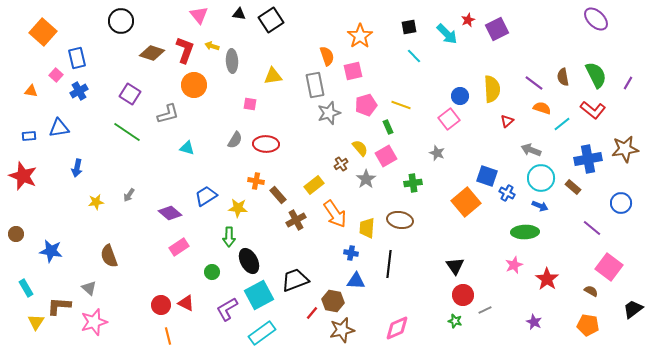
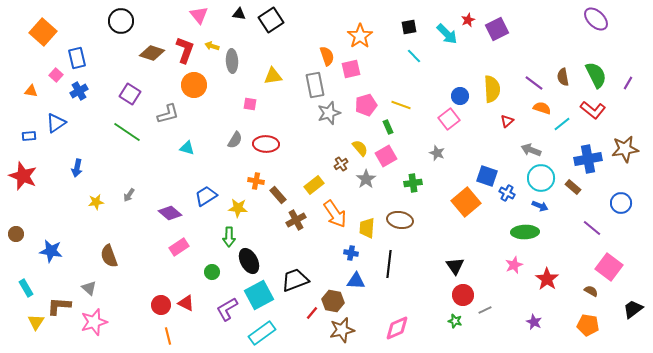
pink square at (353, 71): moved 2 px left, 2 px up
blue triangle at (59, 128): moved 3 px left, 5 px up; rotated 25 degrees counterclockwise
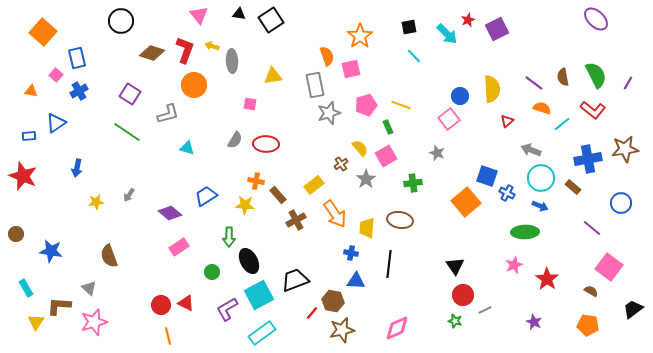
yellow star at (238, 208): moved 7 px right, 3 px up
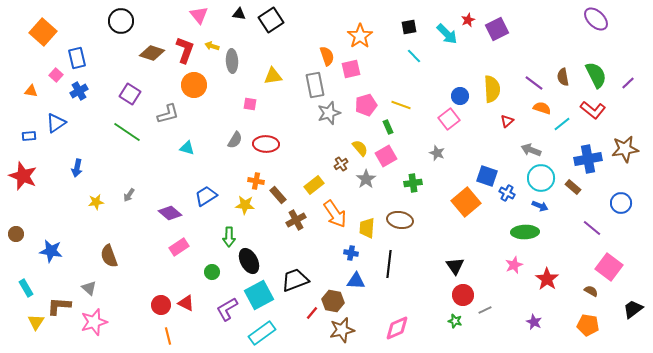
purple line at (628, 83): rotated 16 degrees clockwise
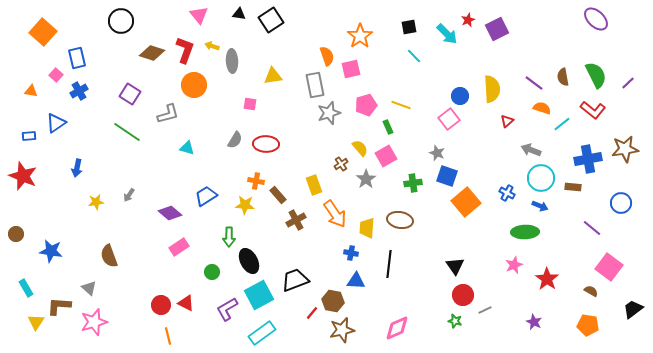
blue square at (487, 176): moved 40 px left
yellow rectangle at (314, 185): rotated 72 degrees counterclockwise
brown rectangle at (573, 187): rotated 35 degrees counterclockwise
